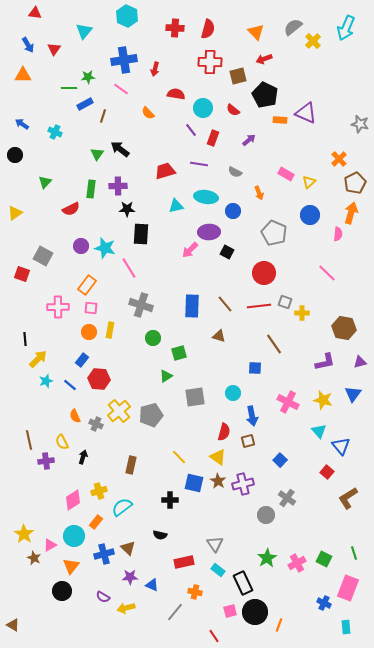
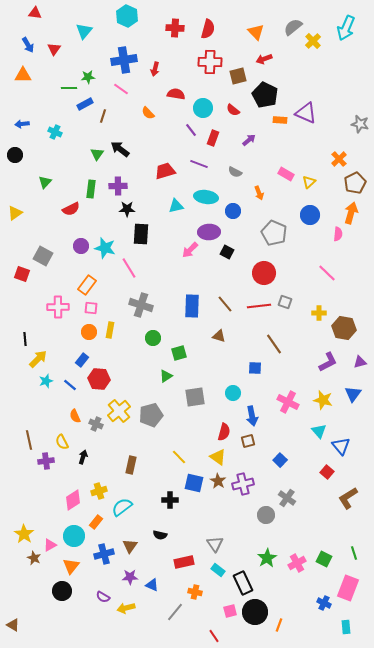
blue arrow at (22, 124): rotated 40 degrees counterclockwise
purple line at (199, 164): rotated 12 degrees clockwise
yellow cross at (302, 313): moved 17 px right
purple L-shape at (325, 362): moved 3 px right; rotated 15 degrees counterclockwise
brown triangle at (128, 548): moved 2 px right, 2 px up; rotated 21 degrees clockwise
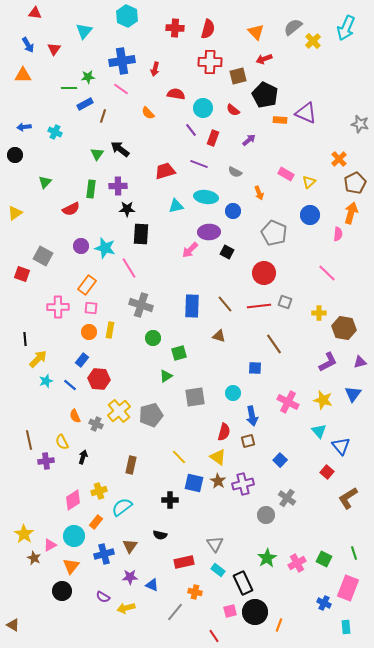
blue cross at (124, 60): moved 2 px left, 1 px down
blue arrow at (22, 124): moved 2 px right, 3 px down
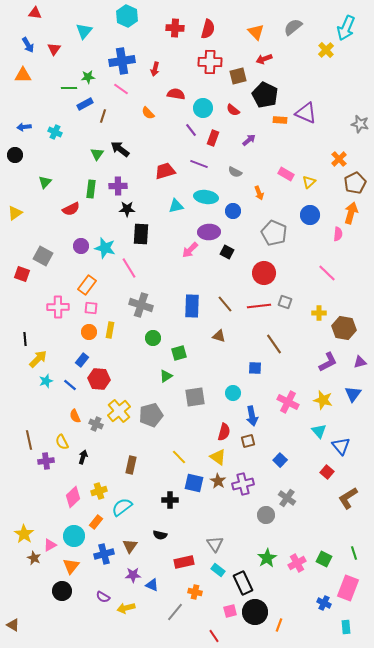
yellow cross at (313, 41): moved 13 px right, 9 px down
pink diamond at (73, 500): moved 3 px up; rotated 10 degrees counterclockwise
purple star at (130, 577): moved 3 px right, 2 px up
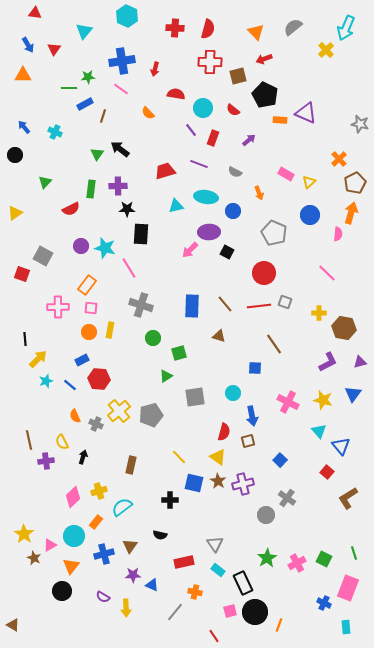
blue arrow at (24, 127): rotated 56 degrees clockwise
blue rectangle at (82, 360): rotated 24 degrees clockwise
yellow arrow at (126, 608): rotated 78 degrees counterclockwise
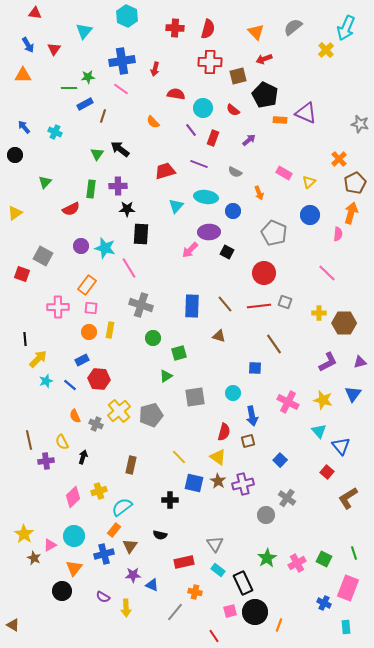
orange semicircle at (148, 113): moved 5 px right, 9 px down
pink rectangle at (286, 174): moved 2 px left, 1 px up
cyan triangle at (176, 206): rotated 35 degrees counterclockwise
brown hexagon at (344, 328): moved 5 px up; rotated 10 degrees counterclockwise
orange rectangle at (96, 522): moved 18 px right, 8 px down
orange triangle at (71, 566): moved 3 px right, 2 px down
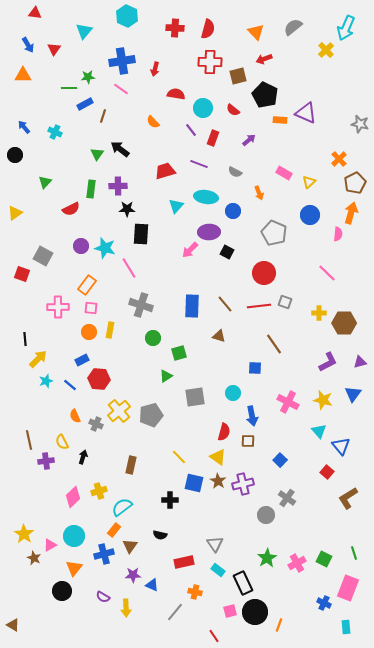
brown square at (248, 441): rotated 16 degrees clockwise
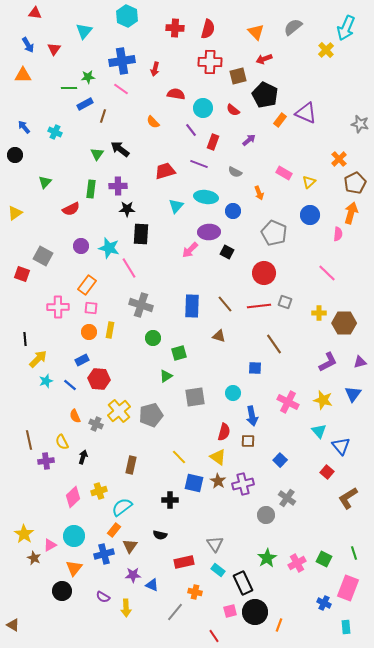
orange rectangle at (280, 120): rotated 56 degrees counterclockwise
red rectangle at (213, 138): moved 4 px down
cyan star at (105, 248): moved 4 px right
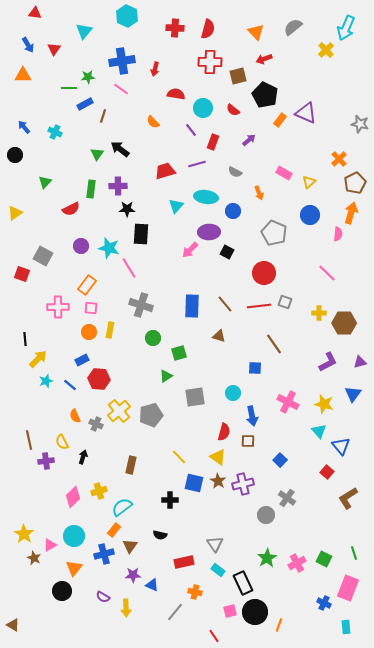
purple line at (199, 164): moved 2 px left; rotated 36 degrees counterclockwise
yellow star at (323, 400): moved 1 px right, 4 px down
